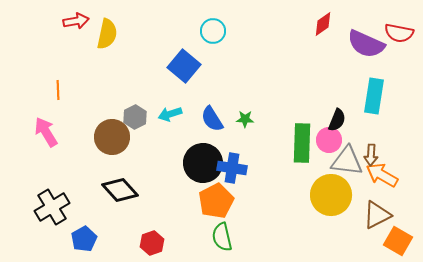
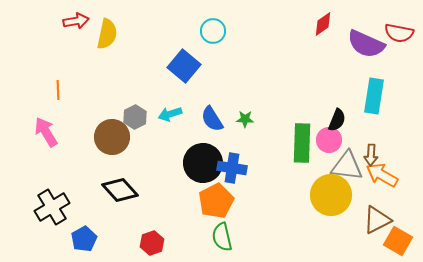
gray triangle: moved 5 px down
brown triangle: moved 5 px down
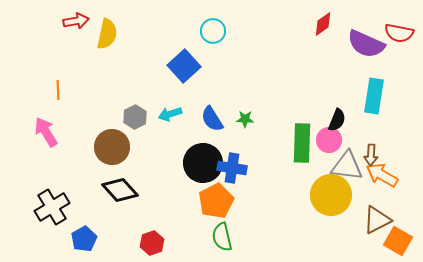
blue square: rotated 8 degrees clockwise
brown circle: moved 10 px down
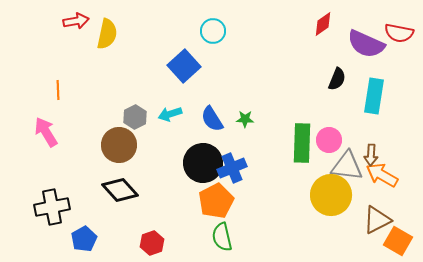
black semicircle: moved 41 px up
brown circle: moved 7 px right, 2 px up
blue cross: rotated 32 degrees counterclockwise
black cross: rotated 20 degrees clockwise
